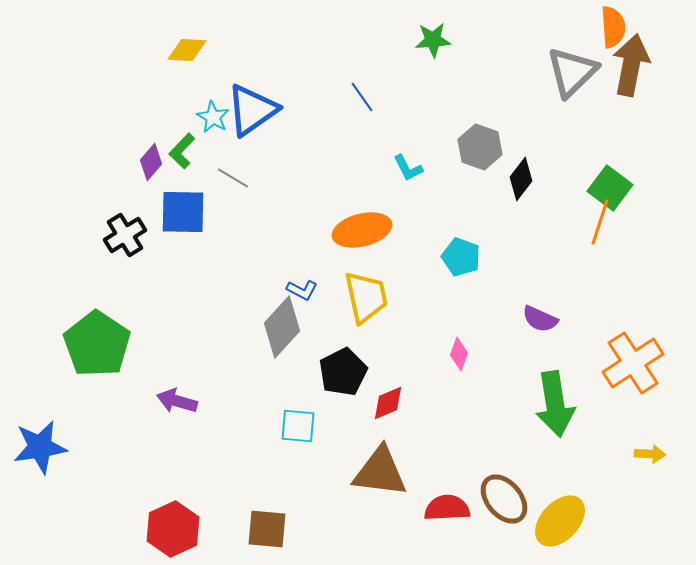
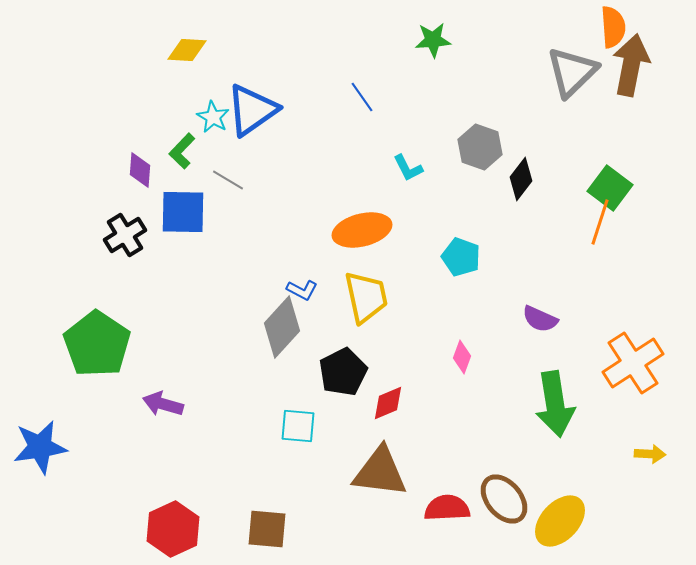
purple diamond: moved 11 px left, 8 px down; rotated 36 degrees counterclockwise
gray line: moved 5 px left, 2 px down
pink diamond: moved 3 px right, 3 px down
purple arrow: moved 14 px left, 3 px down
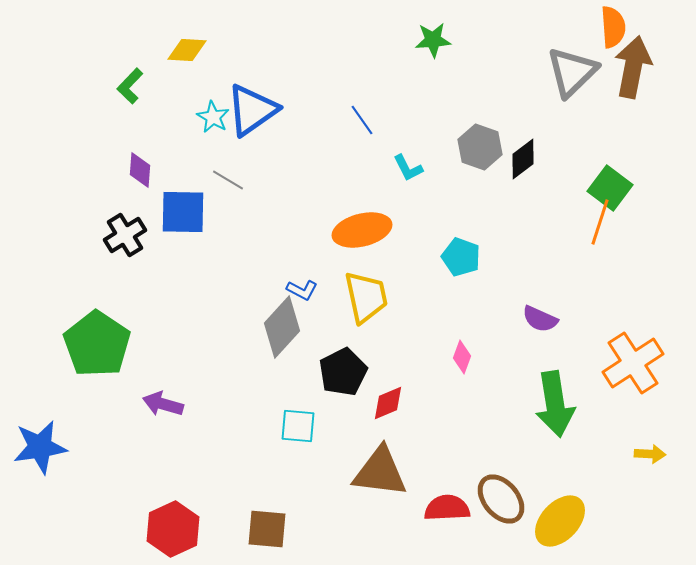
brown arrow: moved 2 px right, 2 px down
blue line: moved 23 px down
green L-shape: moved 52 px left, 65 px up
black diamond: moved 2 px right, 20 px up; rotated 15 degrees clockwise
brown ellipse: moved 3 px left
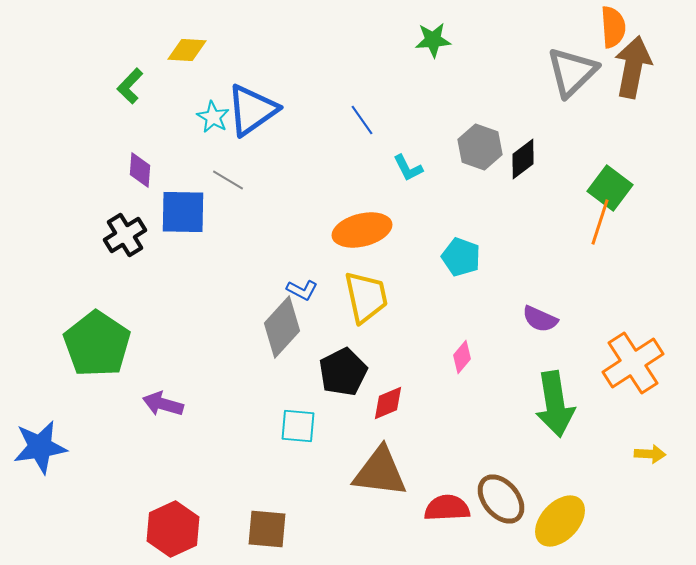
pink diamond: rotated 20 degrees clockwise
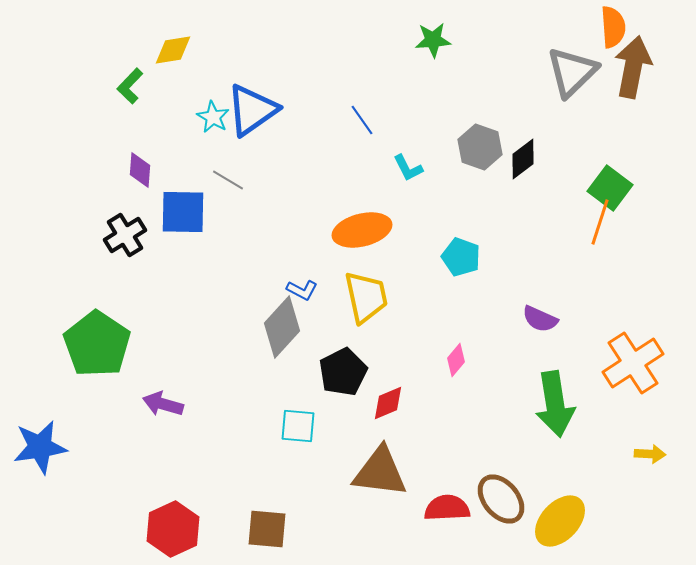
yellow diamond: moved 14 px left; rotated 12 degrees counterclockwise
pink diamond: moved 6 px left, 3 px down
